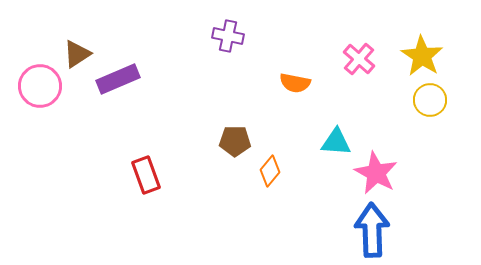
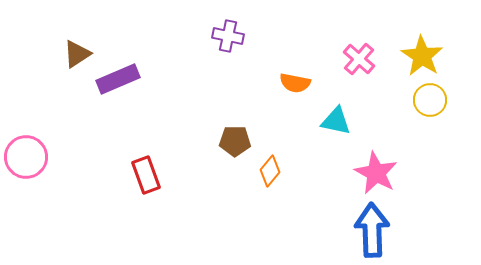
pink circle: moved 14 px left, 71 px down
cyan triangle: moved 21 px up; rotated 8 degrees clockwise
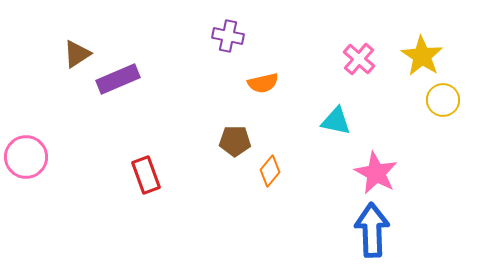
orange semicircle: moved 32 px left; rotated 24 degrees counterclockwise
yellow circle: moved 13 px right
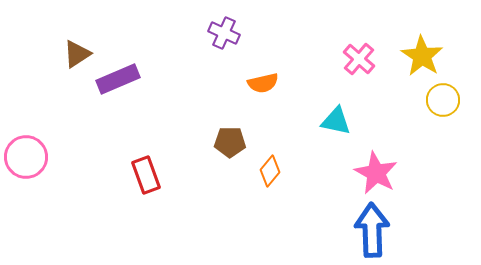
purple cross: moved 4 px left, 3 px up; rotated 12 degrees clockwise
brown pentagon: moved 5 px left, 1 px down
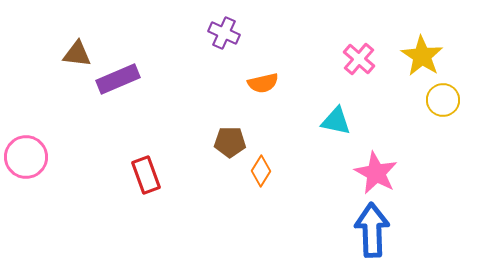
brown triangle: rotated 40 degrees clockwise
orange diamond: moved 9 px left; rotated 8 degrees counterclockwise
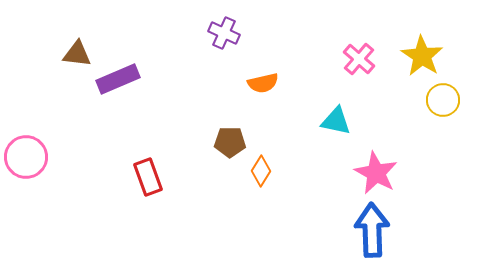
red rectangle: moved 2 px right, 2 px down
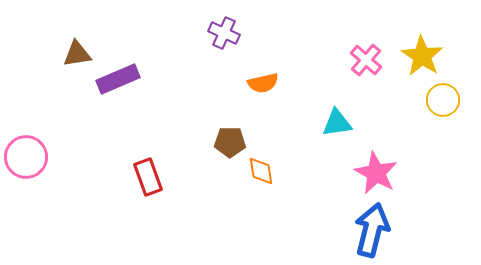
brown triangle: rotated 16 degrees counterclockwise
pink cross: moved 7 px right, 1 px down
cyan triangle: moved 1 px right, 2 px down; rotated 20 degrees counterclockwise
orange diamond: rotated 40 degrees counterclockwise
blue arrow: rotated 16 degrees clockwise
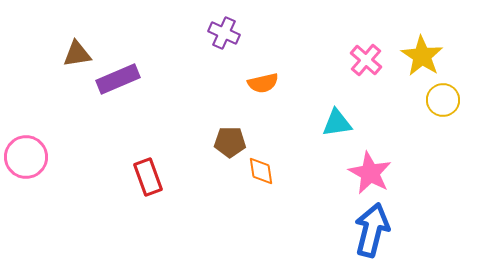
pink star: moved 6 px left
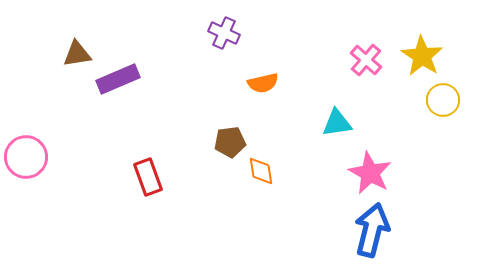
brown pentagon: rotated 8 degrees counterclockwise
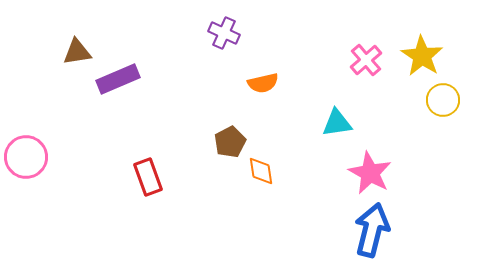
brown triangle: moved 2 px up
pink cross: rotated 8 degrees clockwise
brown pentagon: rotated 20 degrees counterclockwise
